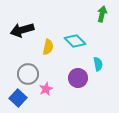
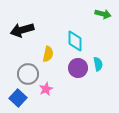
green arrow: moved 1 px right; rotated 91 degrees clockwise
cyan diamond: rotated 45 degrees clockwise
yellow semicircle: moved 7 px down
purple circle: moved 10 px up
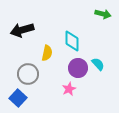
cyan diamond: moved 3 px left
yellow semicircle: moved 1 px left, 1 px up
cyan semicircle: rotated 32 degrees counterclockwise
pink star: moved 23 px right
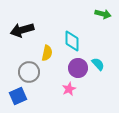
gray circle: moved 1 px right, 2 px up
blue square: moved 2 px up; rotated 24 degrees clockwise
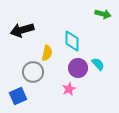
gray circle: moved 4 px right
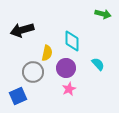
purple circle: moved 12 px left
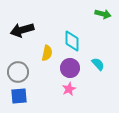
purple circle: moved 4 px right
gray circle: moved 15 px left
blue square: moved 1 px right; rotated 18 degrees clockwise
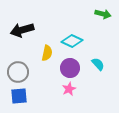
cyan diamond: rotated 65 degrees counterclockwise
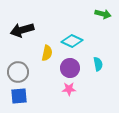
cyan semicircle: rotated 32 degrees clockwise
pink star: rotated 24 degrees clockwise
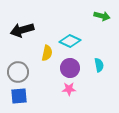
green arrow: moved 1 px left, 2 px down
cyan diamond: moved 2 px left
cyan semicircle: moved 1 px right, 1 px down
